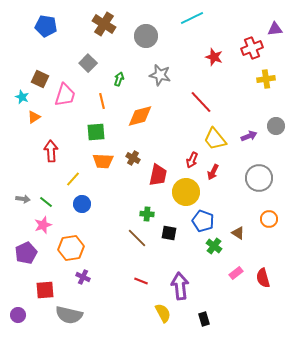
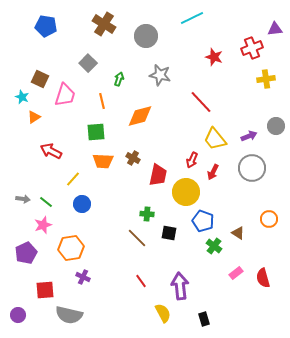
red arrow at (51, 151): rotated 60 degrees counterclockwise
gray circle at (259, 178): moved 7 px left, 10 px up
red line at (141, 281): rotated 32 degrees clockwise
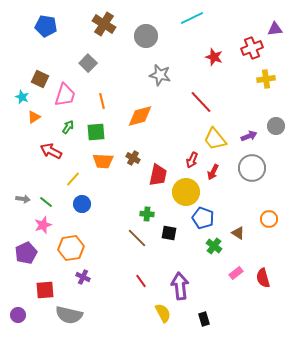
green arrow at (119, 79): moved 51 px left, 48 px down; rotated 16 degrees clockwise
blue pentagon at (203, 221): moved 3 px up
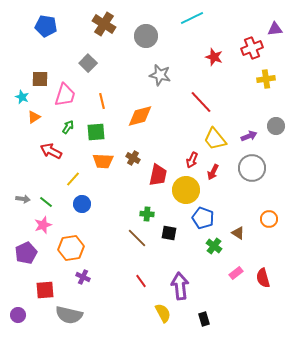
brown square at (40, 79): rotated 24 degrees counterclockwise
yellow circle at (186, 192): moved 2 px up
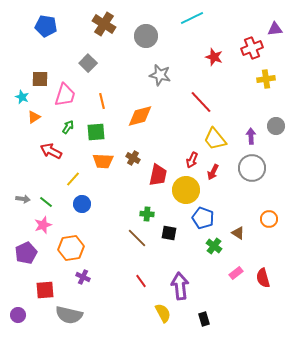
purple arrow at (249, 136): moved 2 px right; rotated 70 degrees counterclockwise
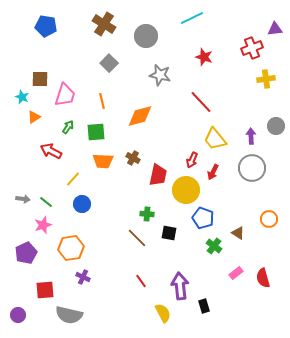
red star at (214, 57): moved 10 px left
gray square at (88, 63): moved 21 px right
black rectangle at (204, 319): moved 13 px up
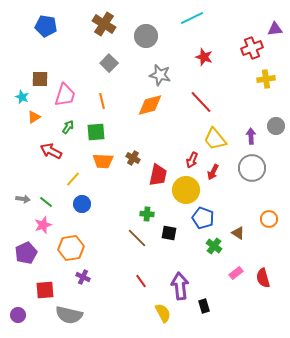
orange diamond at (140, 116): moved 10 px right, 11 px up
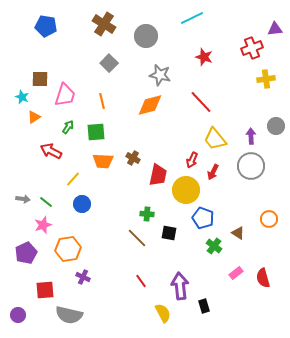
gray circle at (252, 168): moved 1 px left, 2 px up
orange hexagon at (71, 248): moved 3 px left, 1 px down
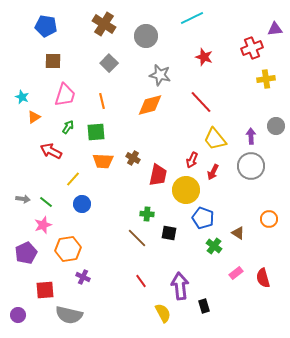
brown square at (40, 79): moved 13 px right, 18 px up
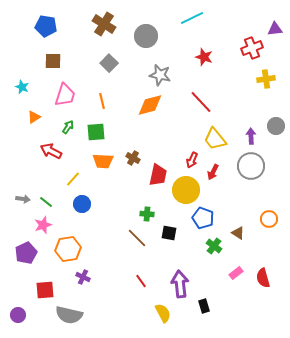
cyan star at (22, 97): moved 10 px up
purple arrow at (180, 286): moved 2 px up
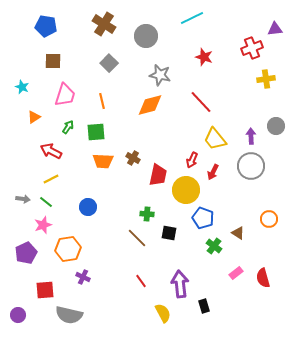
yellow line at (73, 179): moved 22 px left; rotated 21 degrees clockwise
blue circle at (82, 204): moved 6 px right, 3 px down
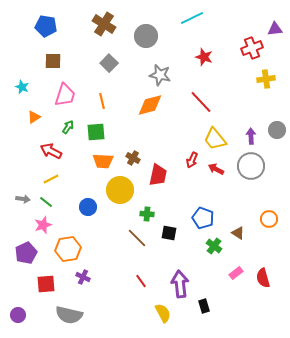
gray circle at (276, 126): moved 1 px right, 4 px down
red arrow at (213, 172): moved 3 px right, 3 px up; rotated 91 degrees clockwise
yellow circle at (186, 190): moved 66 px left
red square at (45, 290): moved 1 px right, 6 px up
